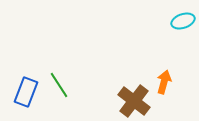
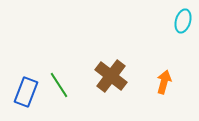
cyan ellipse: rotated 55 degrees counterclockwise
brown cross: moved 23 px left, 25 px up
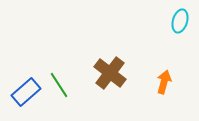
cyan ellipse: moved 3 px left
brown cross: moved 1 px left, 3 px up
blue rectangle: rotated 28 degrees clockwise
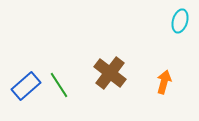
blue rectangle: moved 6 px up
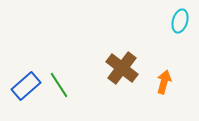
brown cross: moved 12 px right, 5 px up
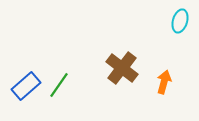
green line: rotated 68 degrees clockwise
